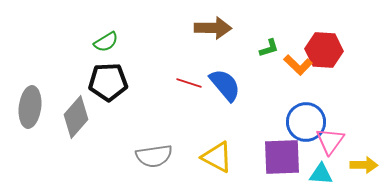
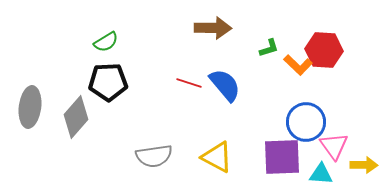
pink triangle: moved 4 px right, 5 px down; rotated 12 degrees counterclockwise
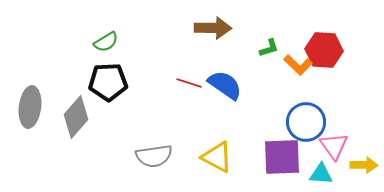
blue semicircle: rotated 15 degrees counterclockwise
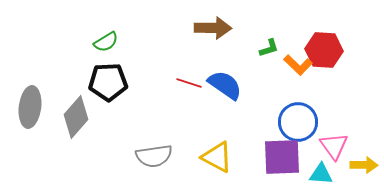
blue circle: moved 8 px left
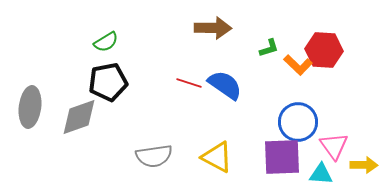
black pentagon: rotated 9 degrees counterclockwise
gray diamond: moved 3 px right; rotated 30 degrees clockwise
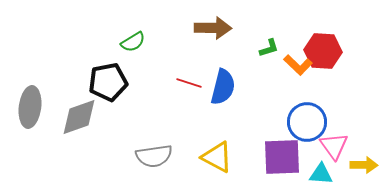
green semicircle: moved 27 px right
red hexagon: moved 1 px left, 1 px down
blue semicircle: moved 2 px left, 2 px down; rotated 69 degrees clockwise
blue circle: moved 9 px right
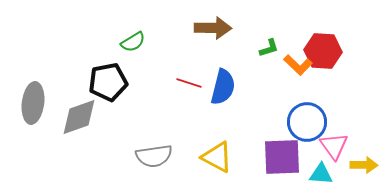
gray ellipse: moved 3 px right, 4 px up
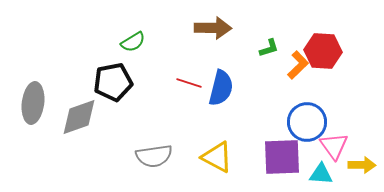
orange L-shape: rotated 88 degrees counterclockwise
black pentagon: moved 5 px right
blue semicircle: moved 2 px left, 1 px down
yellow arrow: moved 2 px left
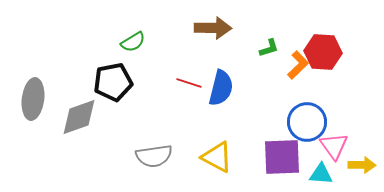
red hexagon: moved 1 px down
gray ellipse: moved 4 px up
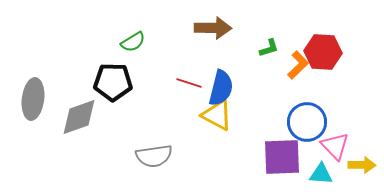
black pentagon: rotated 12 degrees clockwise
pink triangle: moved 1 px right; rotated 8 degrees counterclockwise
yellow triangle: moved 42 px up
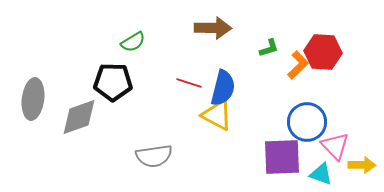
blue semicircle: moved 2 px right
cyan triangle: rotated 15 degrees clockwise
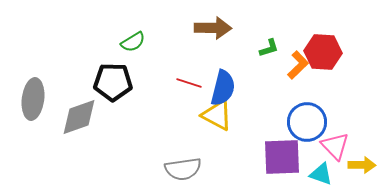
gray semicircle: moved 29 px right, 13 px down
